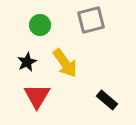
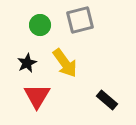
gray square: moved 11 px left
black star: moved 1 px down
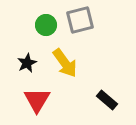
green circle: moved 6 px right
red triangle: moved 4 px down
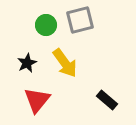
red triangle: rotated 8 degrees clockwise
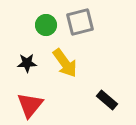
gray square: moved 2 px down
black star: rotated 24 degrees clockwise
red triangle: moved 7 px left, 5 px down
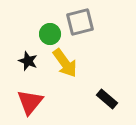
green circle: moved 4 px right, 9 px down
black star: moved 1 px right, 2 px up; rotated 24 degrees clockwise
black rectangle: moved 1 px up
red triangle: moved 3 px up
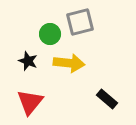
yellow arrow: moved 4 px right; rotated 48 degrees counterclockwise
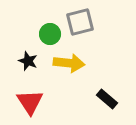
red triangle: rotated 12 degrees counterclockwise
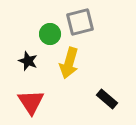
yellow arrow: rotated 100 degrees clockwise
red triangle: moved 1 px right
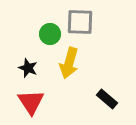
gray square: rotated 16 degrees clockwise
black star: moved 7 px down
